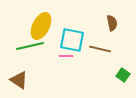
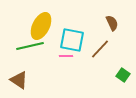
brown semicircle: rotated 14 degrees counterclockwise
brown line: rotated 60 degrees counterclockwise
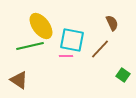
yellow ellipse: rotated 64 degrees counterclockwise
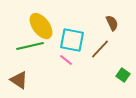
pink line: moved 4 px down; rotated 40 degrees clockwise
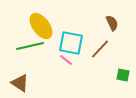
cyan square: moved 1 px left, 3 px down
green square: rotated 24 degrees counterclockwise
brown triangle: moved 1 px right, 3 px down
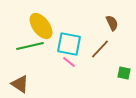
cyan square: moved 2 px left, 1 px down
pink line: moved 3 px right, 2 px down
green square: moved 1 px right, 2 px up
brown triangle: moved 1 px down
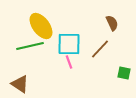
cyan square: rotated 10 degrees counterclockwise
pink line: rotated 32 degrees clockwise
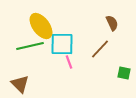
cyan square: moved 7 px left
brown triangle: rotated 12 degrees clockwise
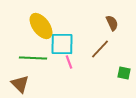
green line: moved 3 px right, 12 px down; rotated 16 degrees clockwise
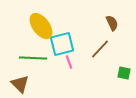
cyan square: rotated 15 degrees counterclockwise
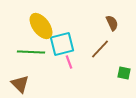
green line: moved 2 px left, 6 px up
